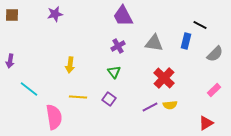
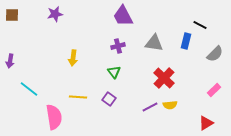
purple cross: rotated 16 degrees clockwise
yellow arrow: moved 3 px right, 7 px up
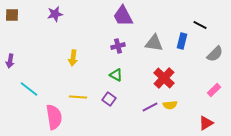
blue rectangle: moved 4 px left
green triangle: moved 2 px right, 3 px down; rotated 24 degrees counterclockwise
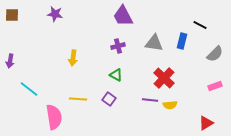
purple star: rotated 21 degrees clockwise
pink rectangle: moved 1 px right, 4 px up; rotated 24 degrees clockwise
yellow line: moved 2 px down
purple line: moved 7 px up; rotated 35 degrees clockwise
